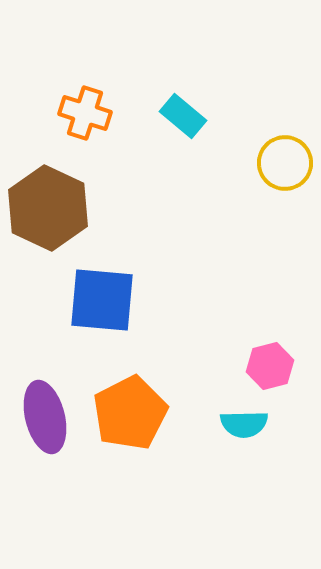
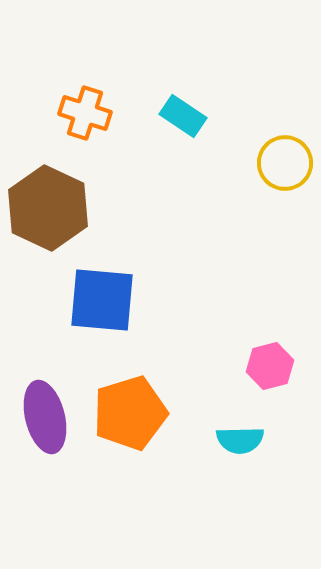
cyan rectangle: rotated 6 degrees counterclockwise
orange pentagon: rotated 10 degrees clockwise
cyan semicircle: moved 4 px left, 16 px down
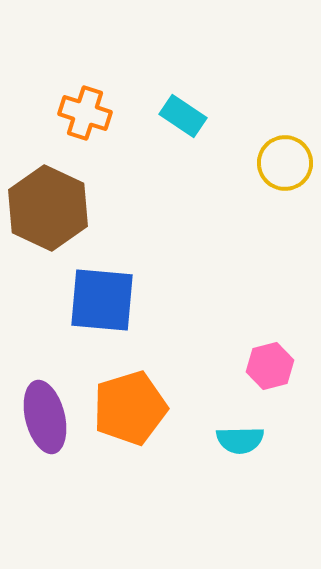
orange pentagon: moved 5 px up
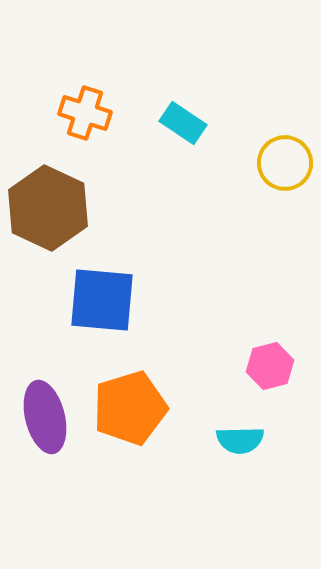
cyan rectangle: moved 7 px down
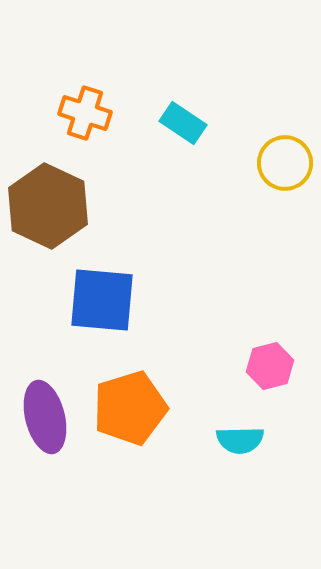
brown hexagon: moved 2 px up
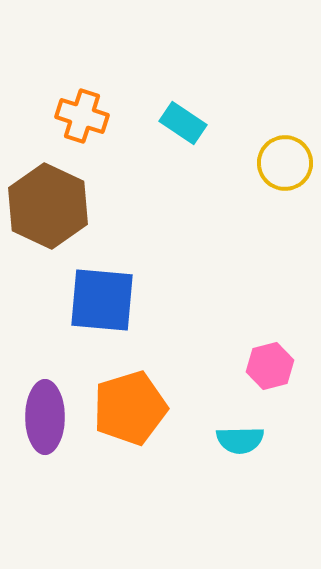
orange cross: moved 3 px left, 3 px down
purple ellipse: rotated 14 degrees clockwise
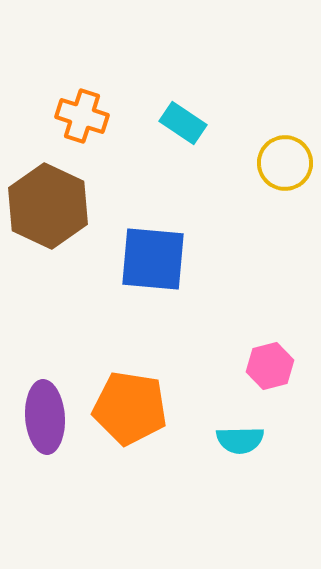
blue square: moved 51 px right, 41 px up
orange pentagon: rotated 26 degrees clockwise
purple ellipse: rotated 4 degrees counterclockwise
